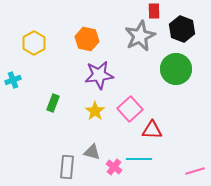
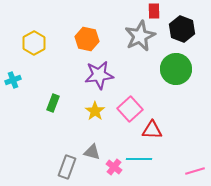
gray rectangle: rotated 15 degrees clockwise
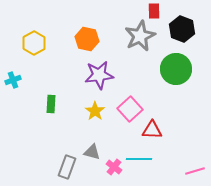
green rectangle: moved 2 px left, 1 px down; rotated 18 degrees counterclockwise
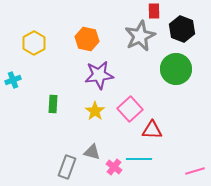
green rectangle: moved 2 px right
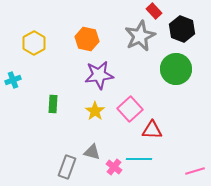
red rectangle: rotated 42 degrees counterclockwise
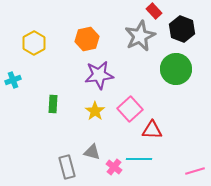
orange hexagon: rotated 25 degrees counterclockwise
gray rectangle: rotated 35 degrees counterclockwise
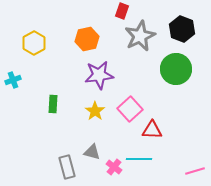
red rectangle: moved 32 px left; rotated 63 degrees clockwise
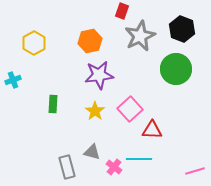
orange hexagon: moved 3 px right, 2 px down
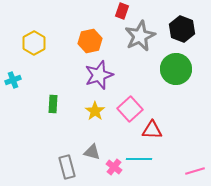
purple star: rotated 12 degrees counterclockwise
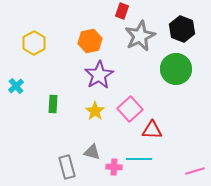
purple star: rotated 12 degrees counterclockwise
cyan cross: moved 3 px right, 6 px down; rotated 21 degrees counterclockwise
pink cross: rotated 35 degrees counterclockwise
